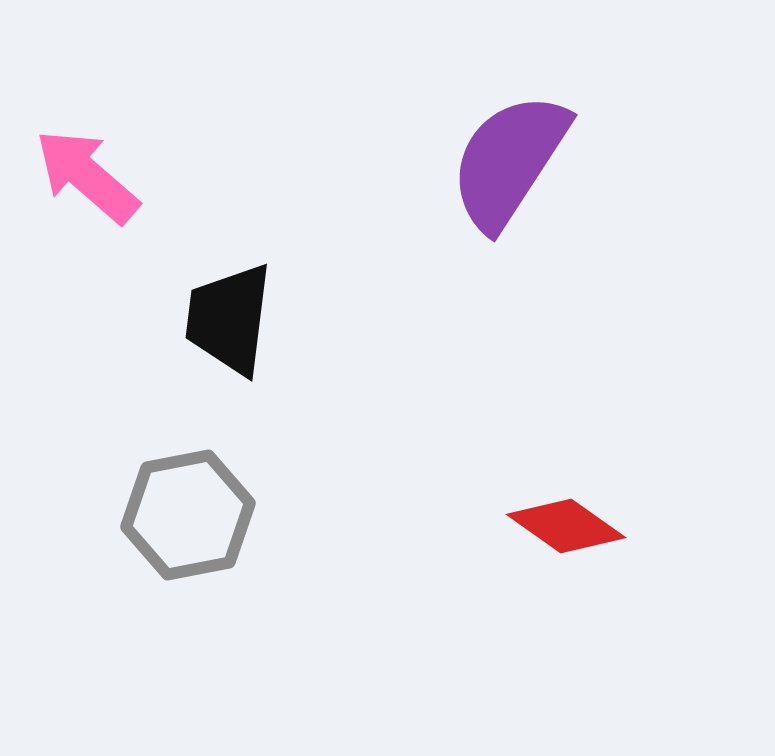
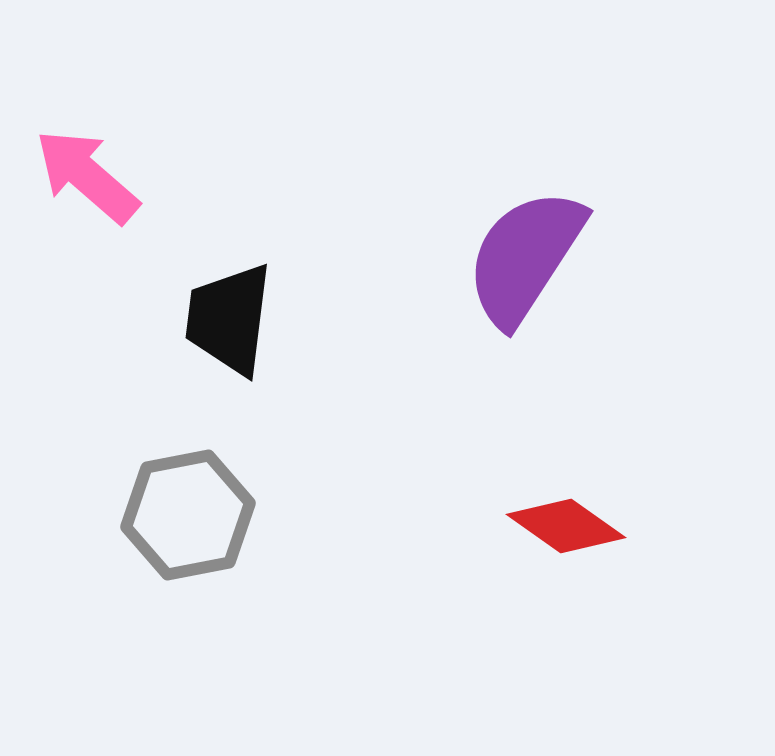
purple semicircle: moved 16 px right, 96 px down
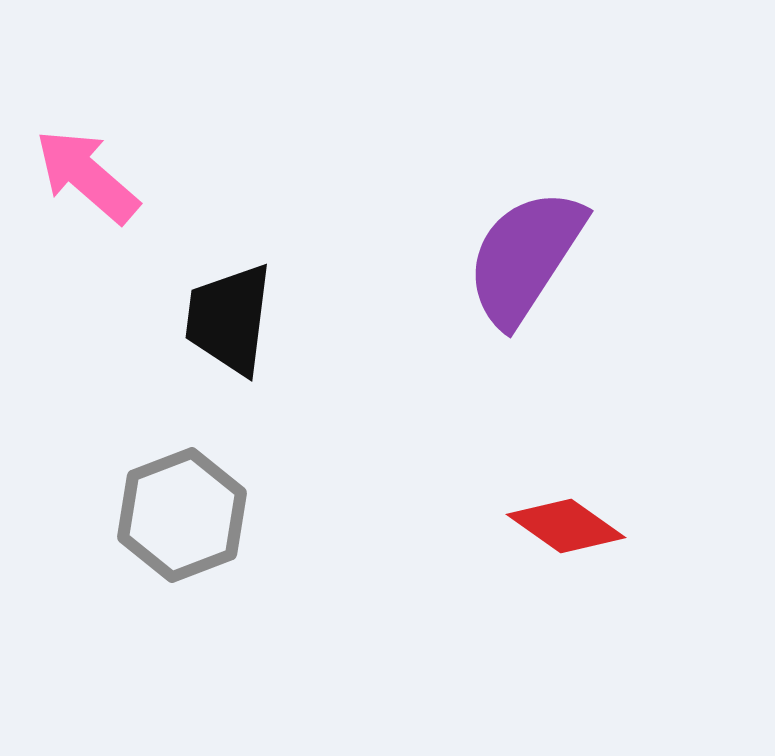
gray hexagon: moved 6 px left; rotated 10 degrees counterclockwise
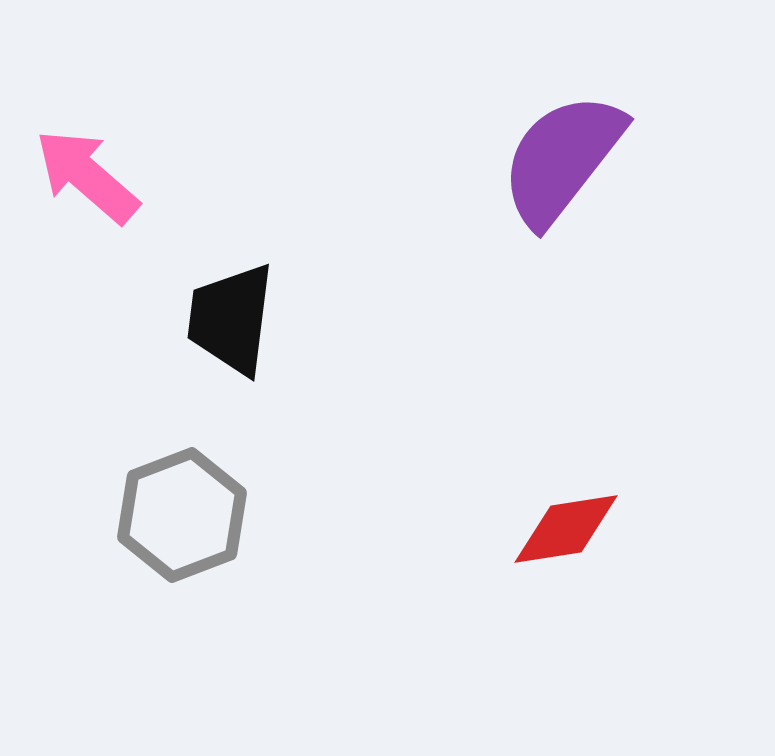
purple semicircle: moved 37 px right, 98 px up; rotated 5 degrees clockwise
black trapezoid: moved 2 px right
red diamond: moved 3 px down; rotated 44 degrees counterclockwise
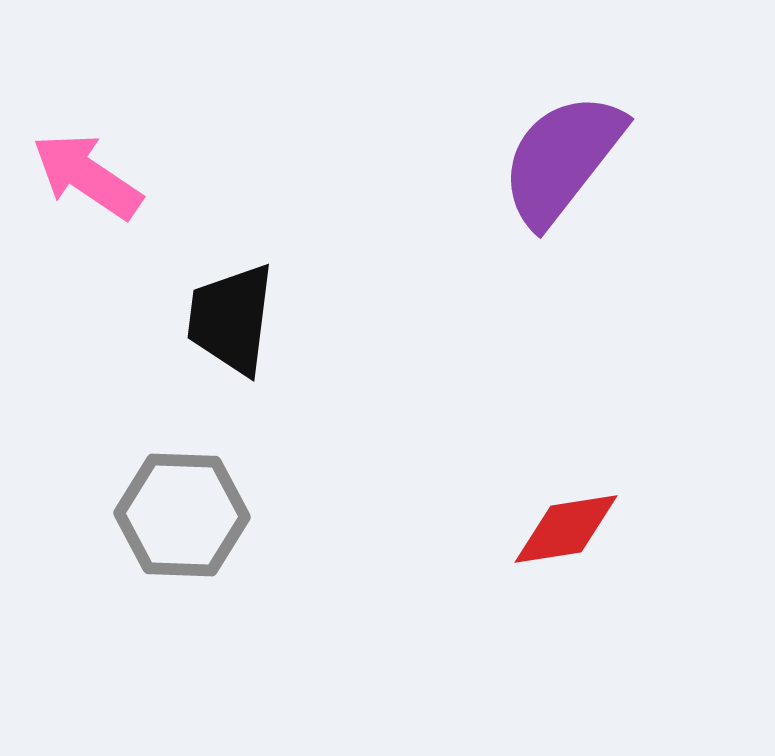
pink arrow: rotated 7 degrees counterclockwise
gray hexagon: rotated 23 degrees clockwise
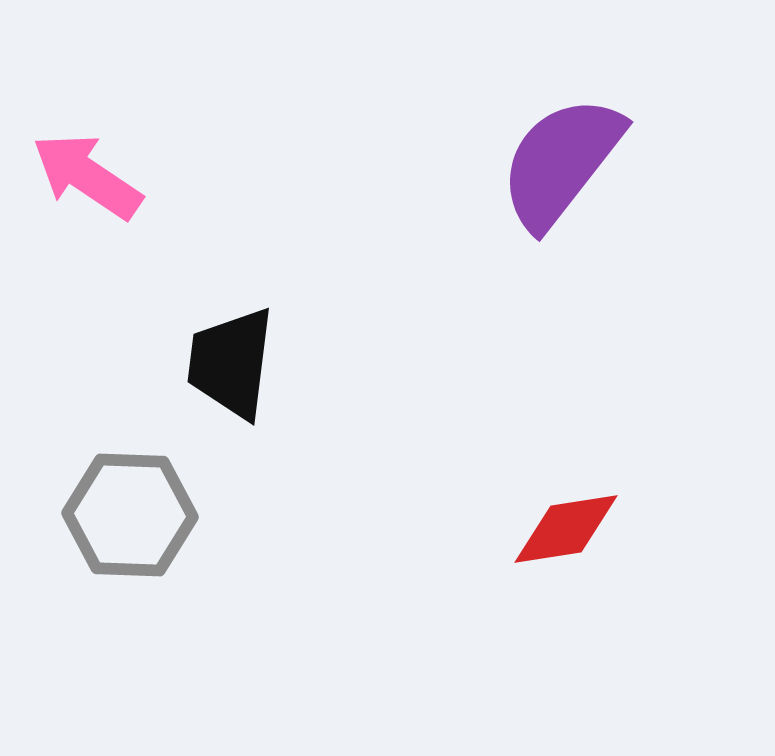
purple semicircle: moved 1 px left, 3 px down
black trapezoid: moved 44 px down
gray hexagon: moved 52 px left
